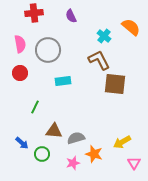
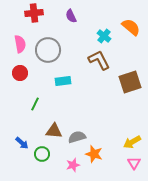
brown square: moved 15 px right, 2 px up; rotated 25 degrees counterclockwise
green line: moved 3 px up
gray semicircle: moved 1 px right, 1 px up
yellow arrow: moved 10 px right
pink star: moved 2 px down
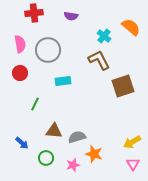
purple semicircle: rotated 56 degrees counterclockwise
brown square: moved 7 px left, 4 px down
green circle: moved 4 px right, 4 px down
pink triangle: moved 1 px left, 1 px down
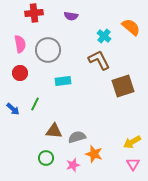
blue arrow: moved 9 px left, 34 px up
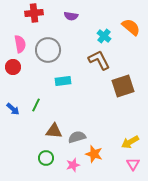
red circle: moved 7 px left, 6 px up
green line: moved 1 px right, 1 px down
yellow arrow: moved 2 px left
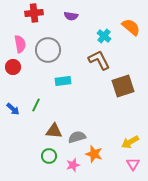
green circle: moved 3 px right, 2 px up
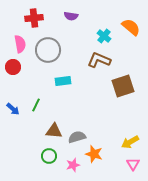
red cross: moved 5 px down
brown L-shape: rotated 40 degrees counterclockwise
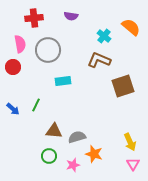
yellow arrow: rotated 84 degrees counterclockwise
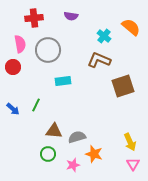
green circle: moved 1 px left, 2 px up
